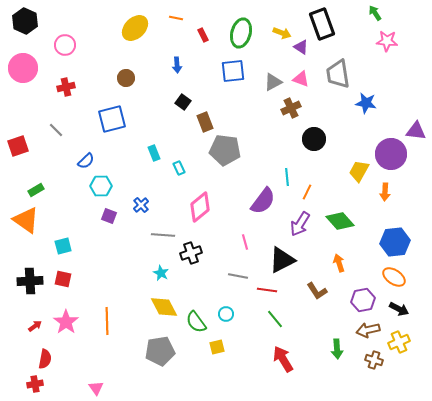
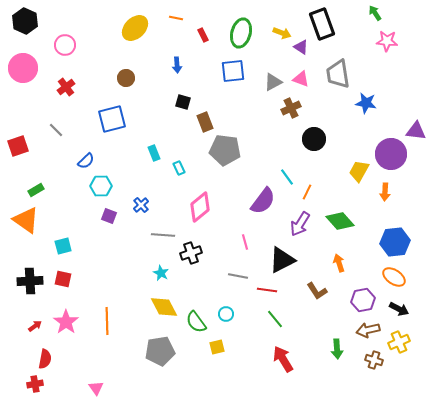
red cross at (66, 87): rotated 24 degrees counterclockwise
black square at (183, 102): rotated 21 degrees counterclockwise
cyan line at (287, 177): rotated 30 degrees counterclockwise
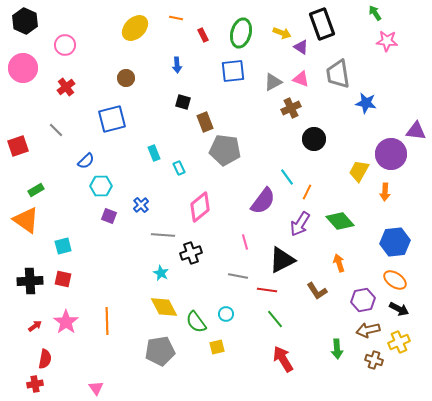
orange ellipse at (394, 277): moved 1 px right, 3 px down
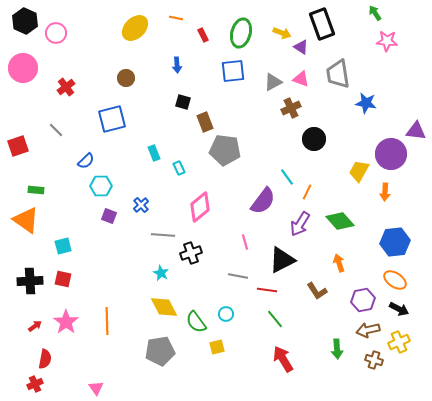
pink circle at (65, 45): moved 9 px left, 12 px up
green rectangle at (36, 190): rotated 35 degrees clockwise
red cross at (35, 384): rotated 14 degrees counterclockwise
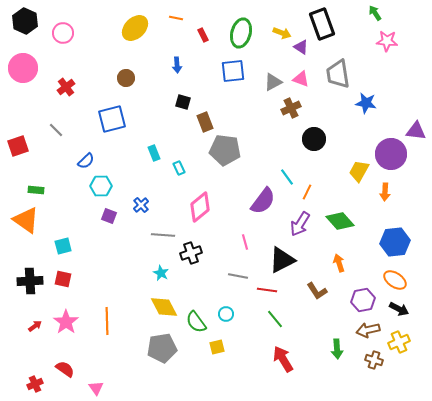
pink circle at (56, 33): moved 7 px right
gray pentagon at (160, 351): moved 2 px right, 3 px up
red semicircle at (45, 359): moved 20 px right, 10 px down; rotated 66 degrees counterclockwise
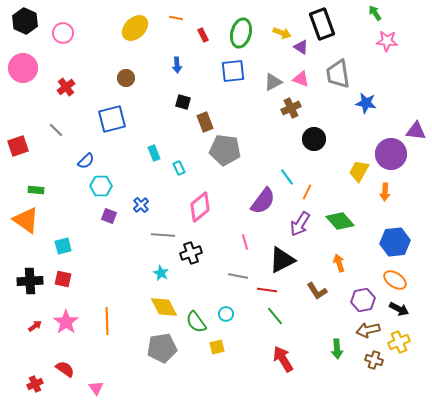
green line at (275, 319): moved 3 px up
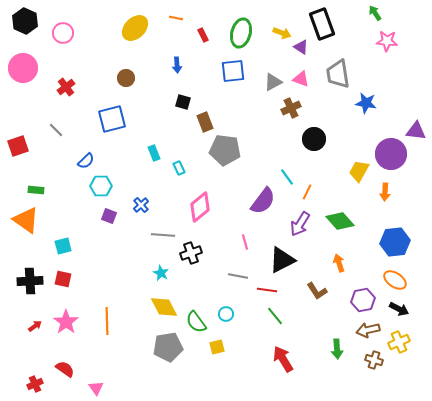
gray pentagon at (162, 348): moved 6 px right, 1 px up
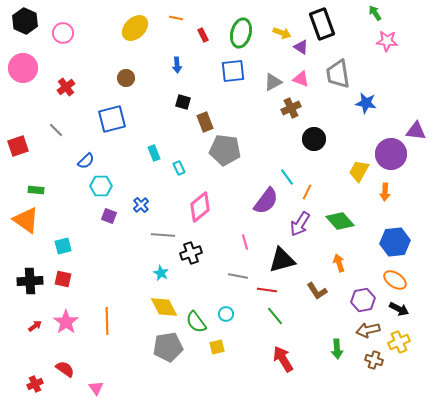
purple semicircle at (263, 201): moved 3 px right
black triangle at (282, 260): rotated 12 degrees clockwise
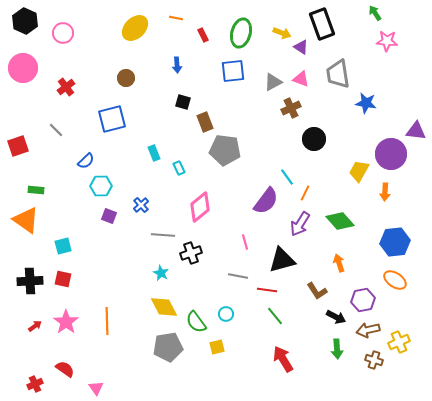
orange line at (307, 192): moved 2 px left, 1 px down
black arrow at (399, 309): moved 63 px left, 8 px down
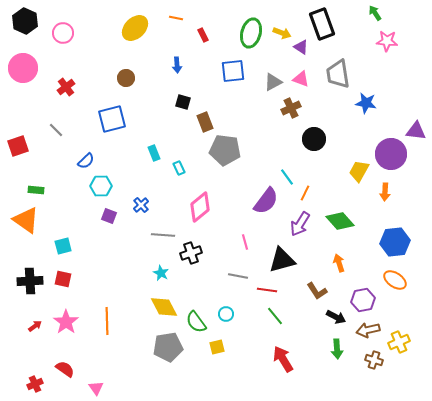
green ellipse at (241, 33): moved 10 px right
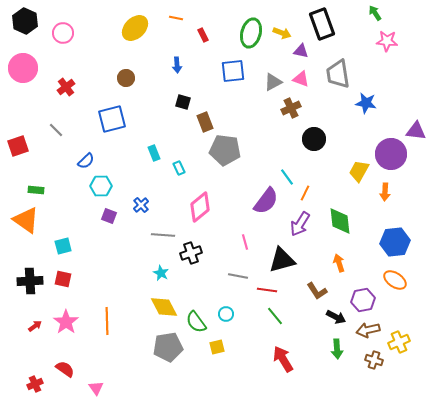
purple triangle at (301, 47): moved 4 px down; rotated 21 degrees counterclockwise
green diamond at (340, 221): rotated 36 degrees clockwise
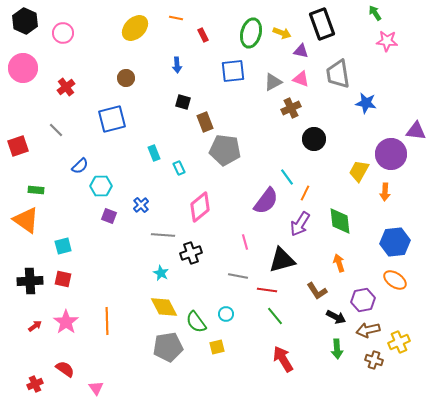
blue semicircle at (86, 161): moved 6 px left, 5 px down
